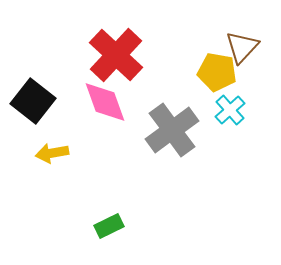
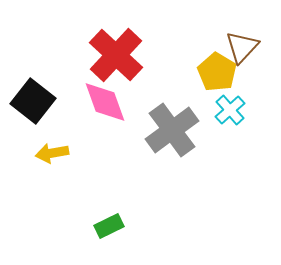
yellow pentagon: rotated 21 degrees clockwise
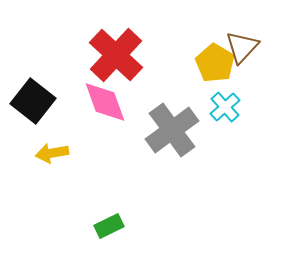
yellow pentagon: moved 2 px left, 9 px up
cyan cross: moved 5 px left, 3 px up
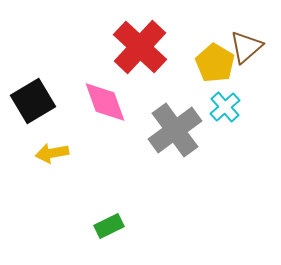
brown triangle: moved 4 px right; rotated 6 degrees clockwise
red cross: moved 24 px right, 8 px up
black square: rotated 21 degrees clockwise
gray cross: moved 3 px right
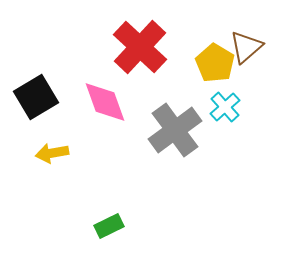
black square: moved 3 px right, 4 px up
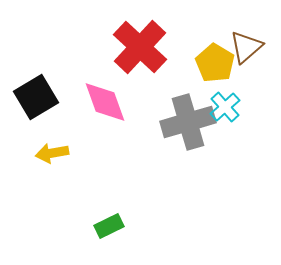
gray cross: moved 13 px right, 8 px up; rotated 20 degrees clockwise
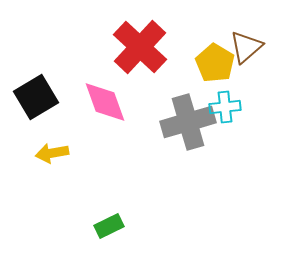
cyan cross: rotated 36 degrees clockwise
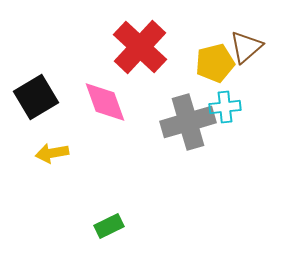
yellow pentagon: rotated 27 degrees clockwise
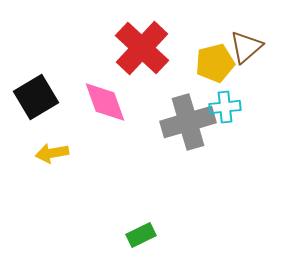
red cross: moved 2 px right, 1 px down
green rectangle: moved 32 px right, 9 px down
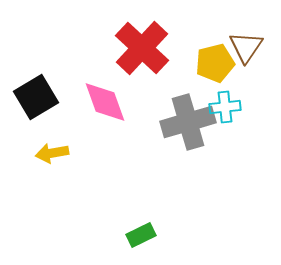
brown triangle: rotated 15 degrees counterclockwise
